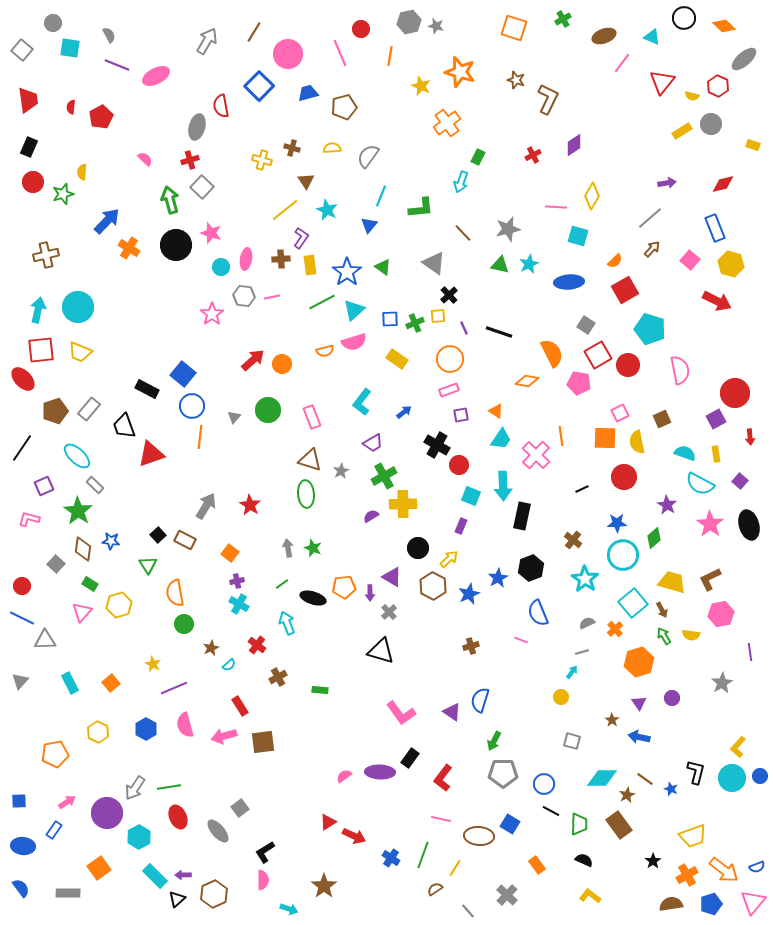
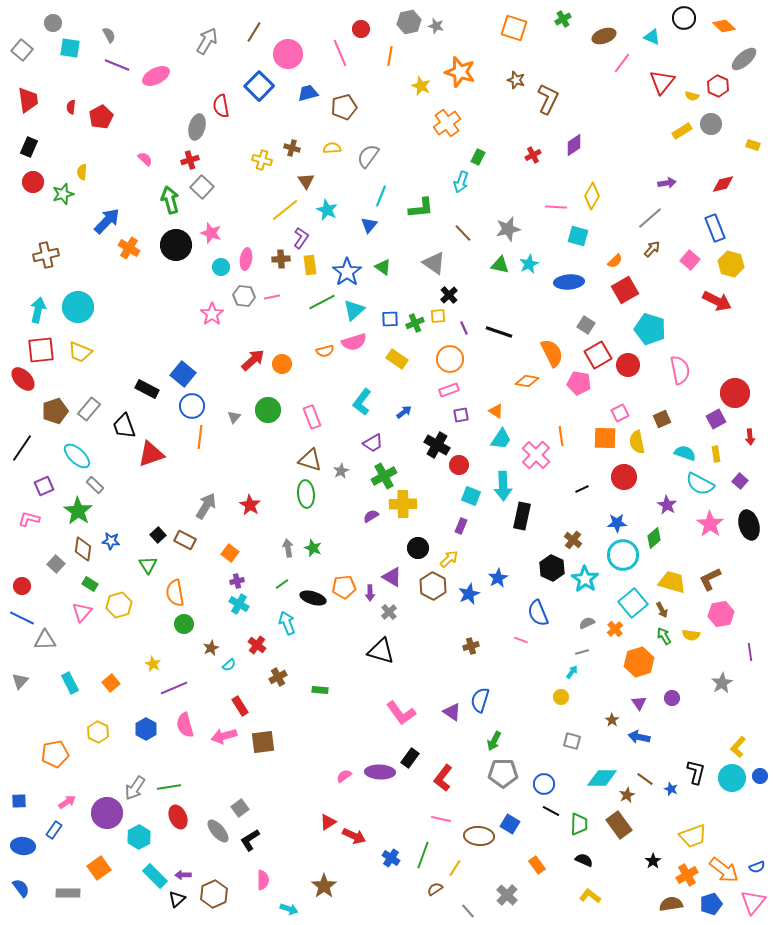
black hexagon at (531, 568): moved 21 px right; rotated 15 degrees counterclockwise
black L-shape at (265, 852): moved 15 px left, 12 px up
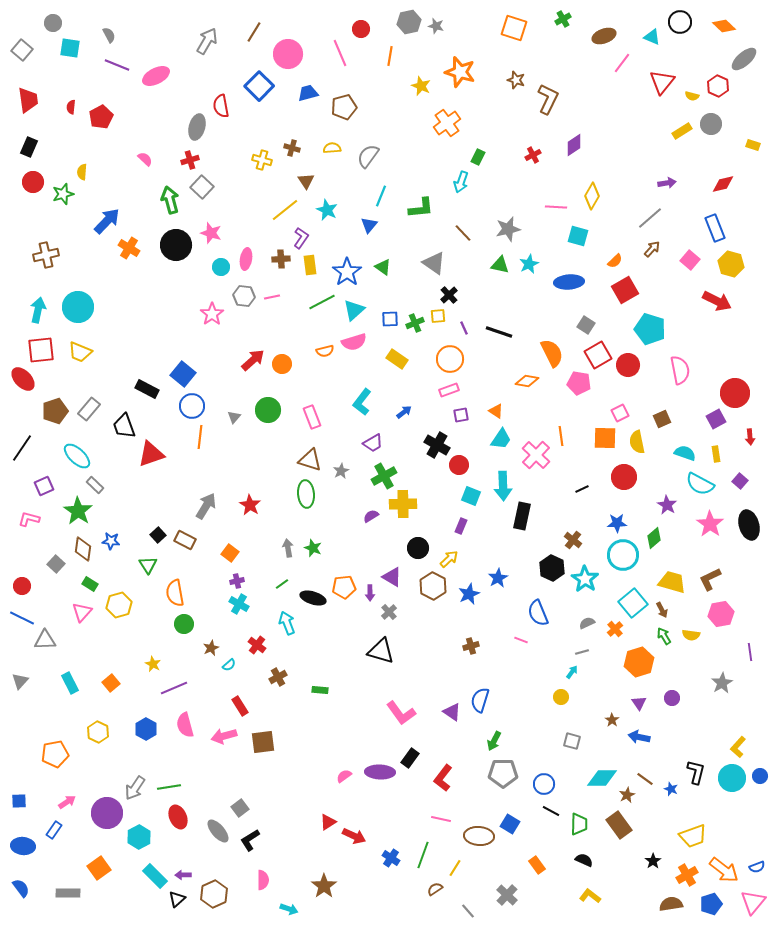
black circle at (684, 18): moved 4 px left, 4 px down
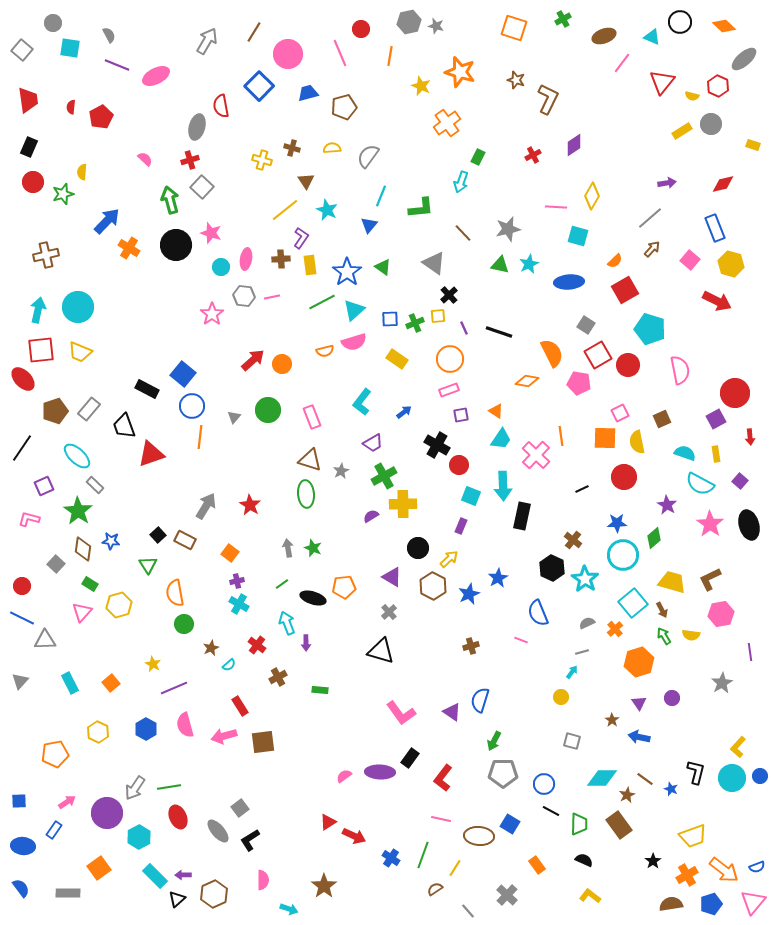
purple arrow at (370, 593): moved 64 px left, 50 px down
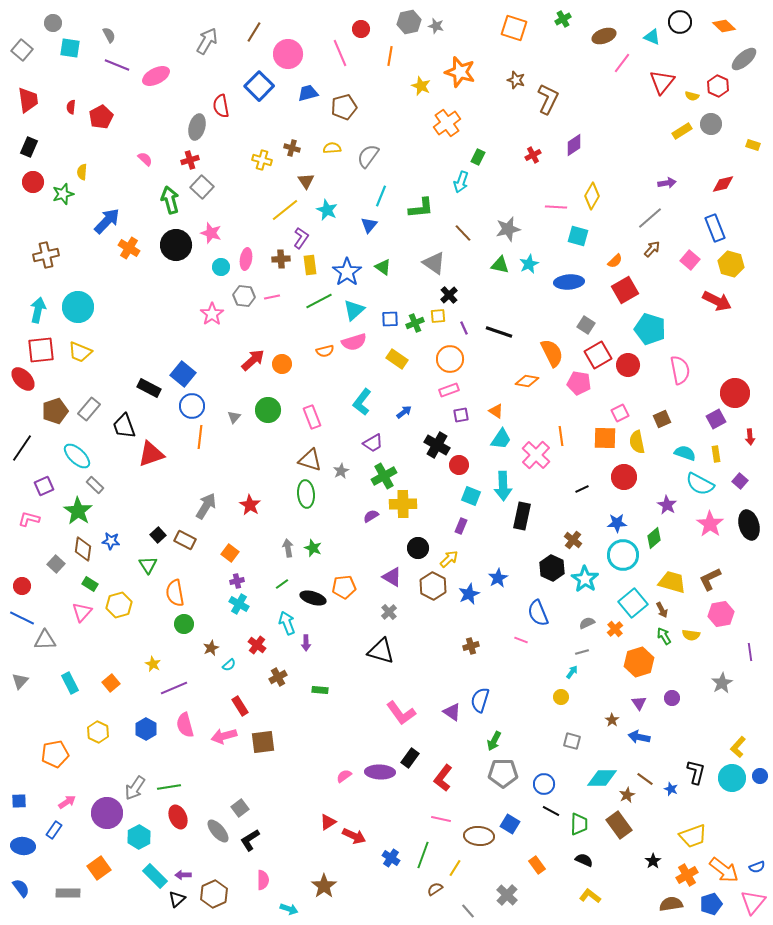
green line at (322, 302): moved 3 px left, 1 px up
black rectangle at (147, 389): moved 2 px right, 1 px up
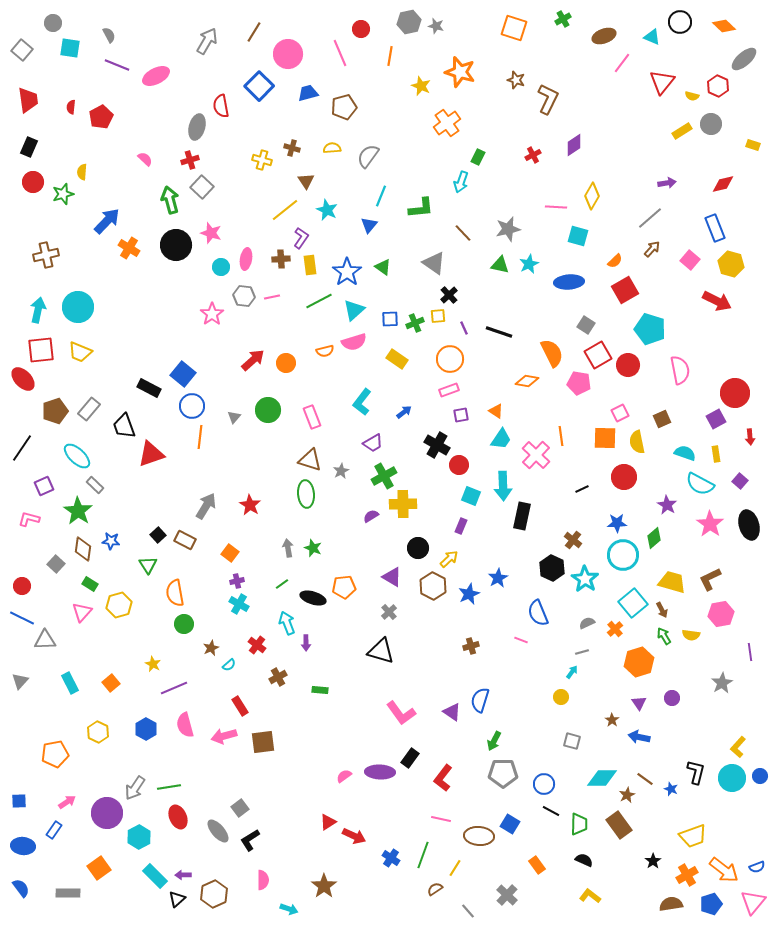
orange circle at (282, 364): moved 4 px right, 1 px up
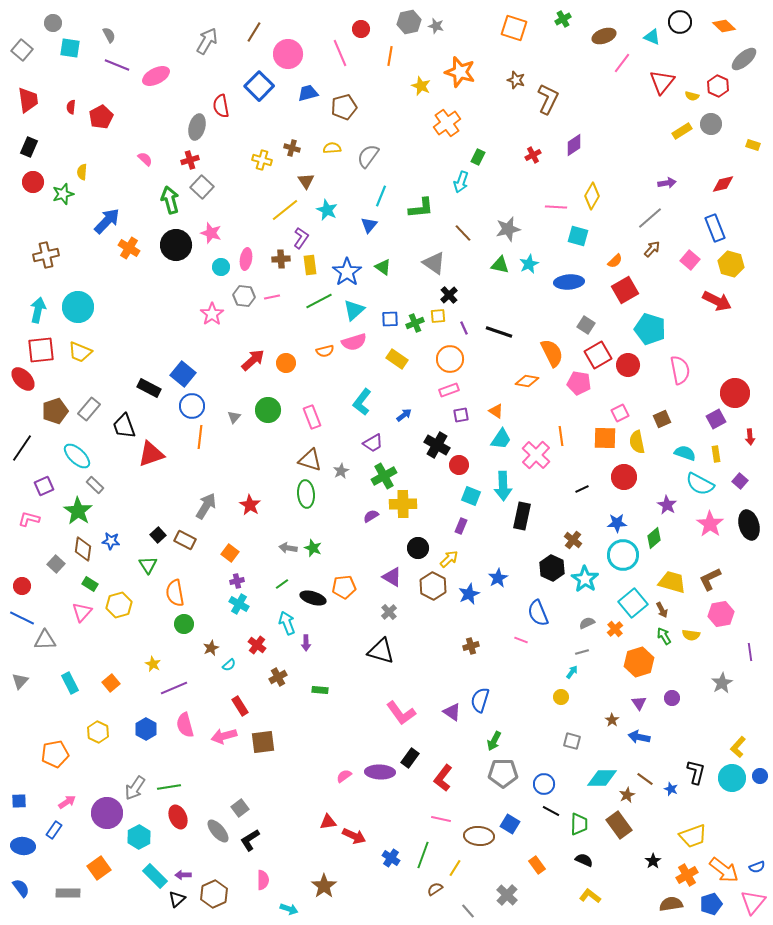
blue arrow at (404, 412): moved 3 px down
gray arrow at (288, 548): rotated 72 degrees counterclockwise
red triangle at (328, 822): rotated 24 degrees clockwise
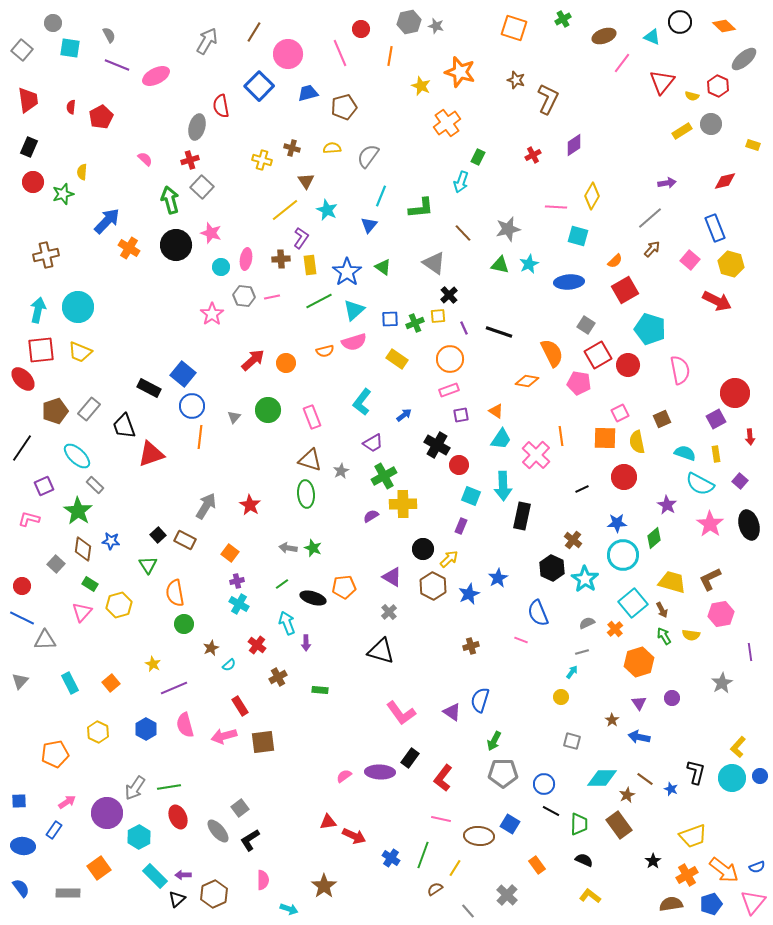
red diamond at (723, 184): moved 2 px right, 3 px up
black circle at (418, 548): moved 5 px right, 1 px down
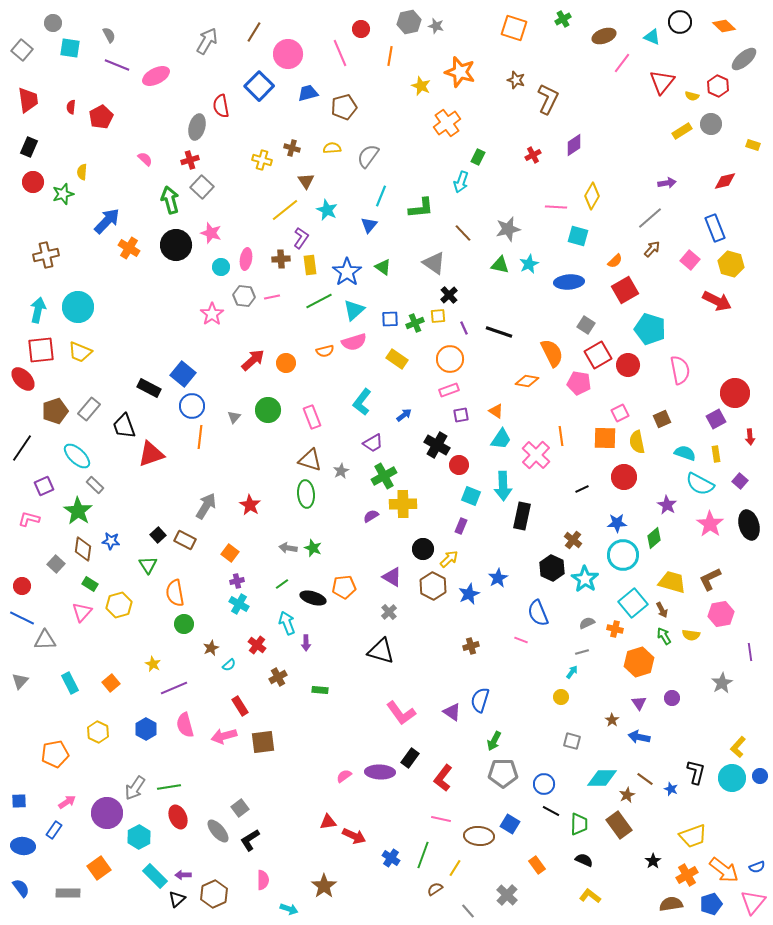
orange cross at (615, 629): rotated 35 degrees counterclockwise
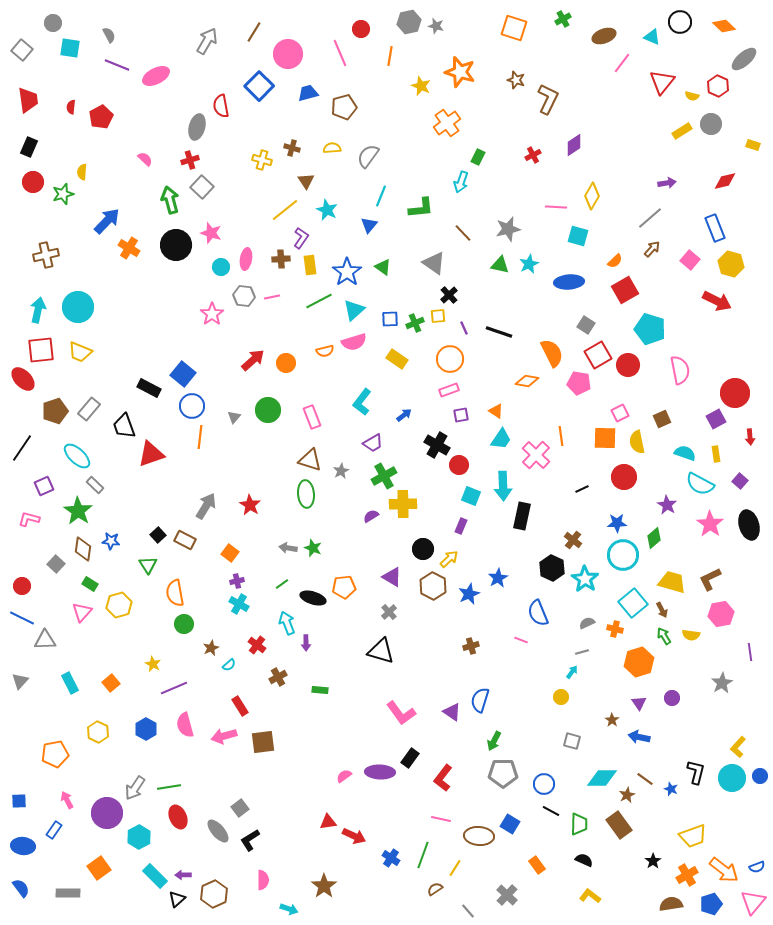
pink arrow at (67, 802): moved 2 px up; rotated 84 degrees counterclockwise
